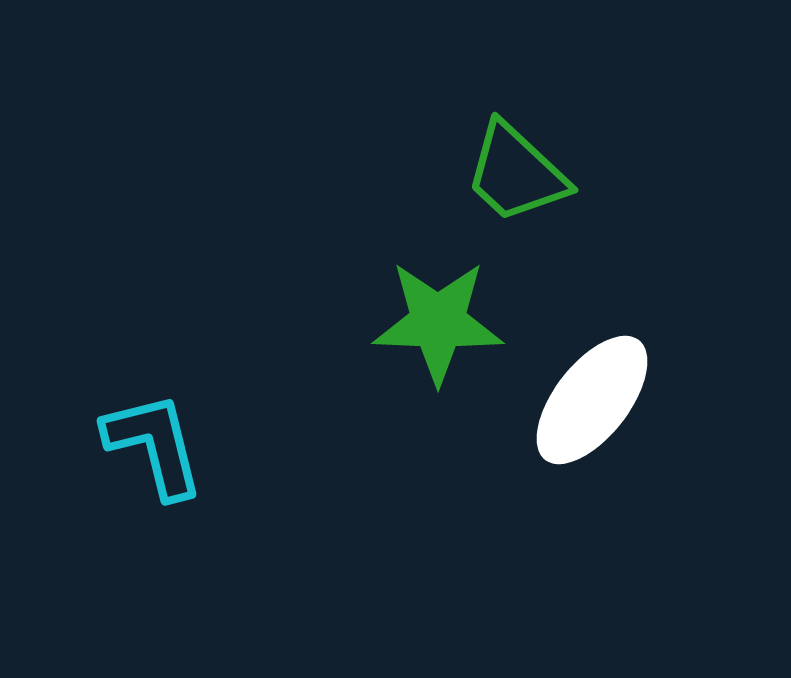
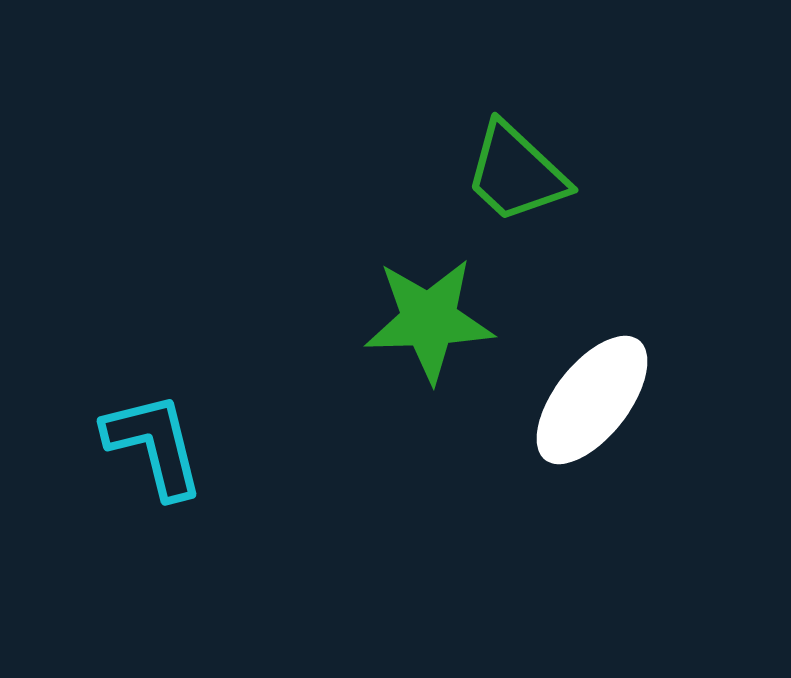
green star: moved 9 px left, 2 px up; rotated 4 degrees counterclockwise
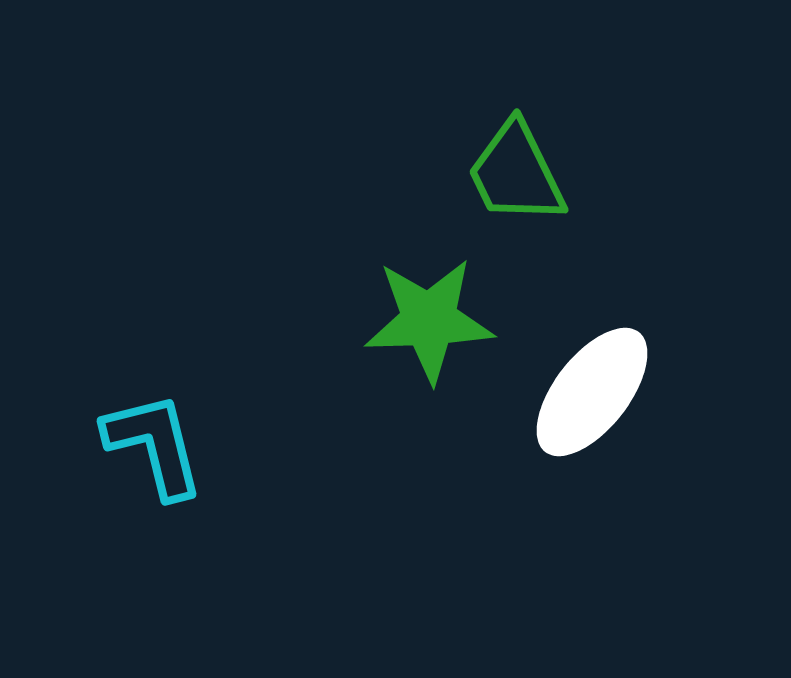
green trapezoid: rotated 21 degrees clockwise
white ellipse: moved 8 px up
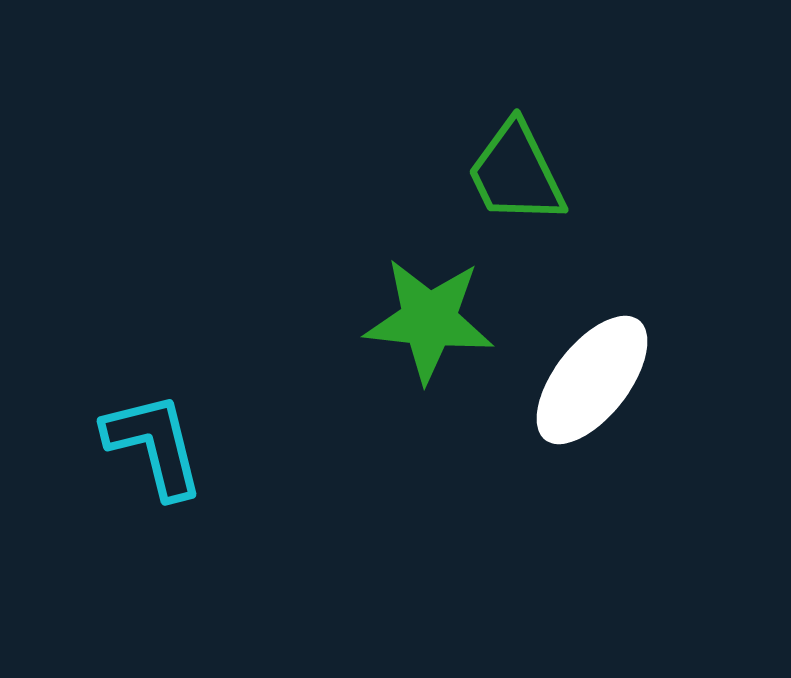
green star: rotated 8 degrees clockwise
white ellipse: moved 12 px up
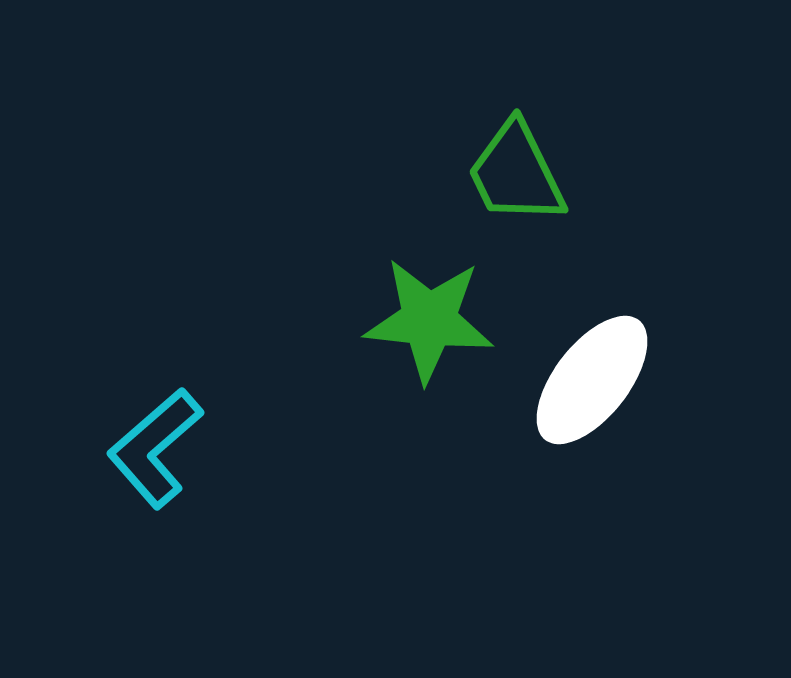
cyan L-shape: moved 1 px right, 3 px down; rotated 117 degrees counterclockwise
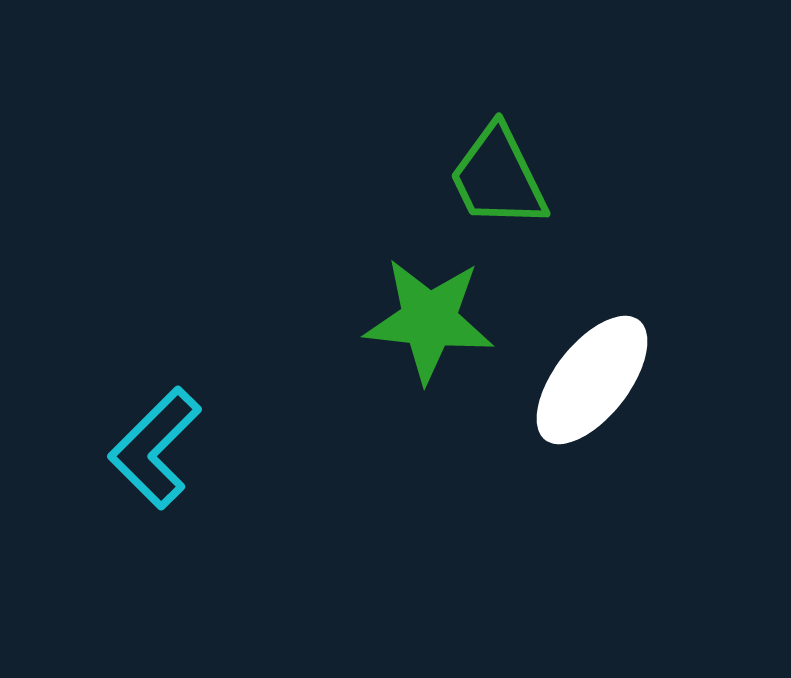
green trapezoid: moved 18 px left, 4 px down
cyan L-shape: rotated 4 degrees counterclockwise
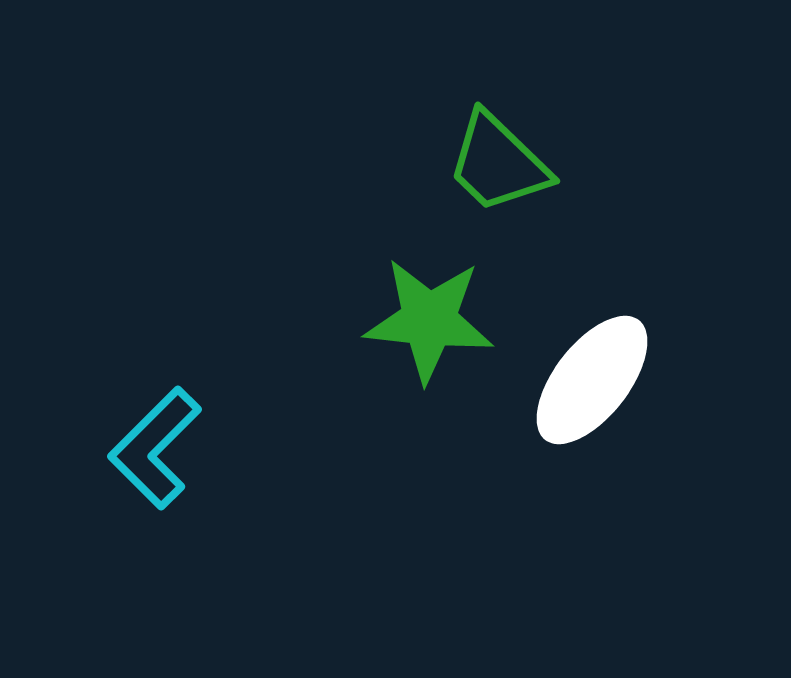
green trapezoid: moved 14 px up; rotated 20 degrees counterclockwise
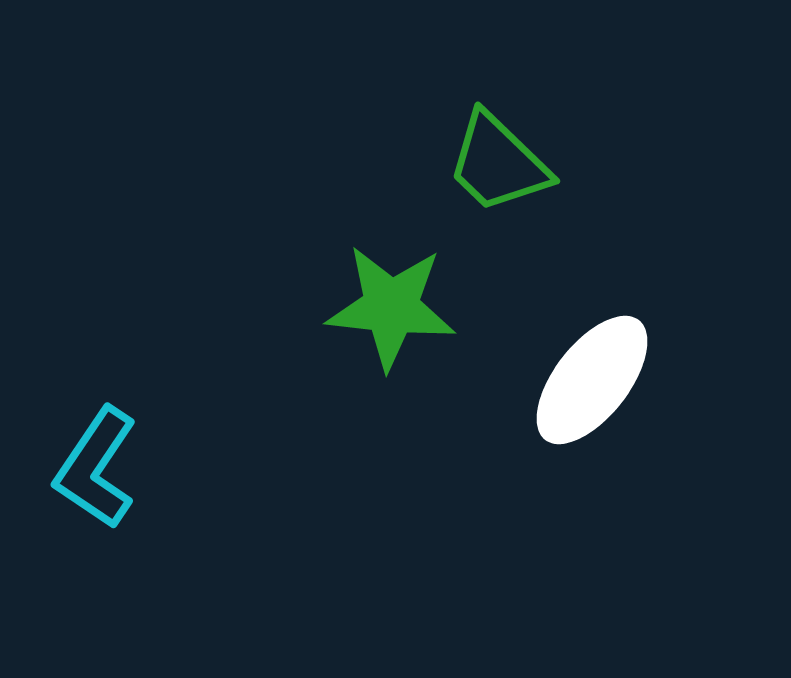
green star: moved 38 px left, 13 px up
cyan L-shape: moved 59 px left, 20 px down; rotated 11 degrees counterclockwise
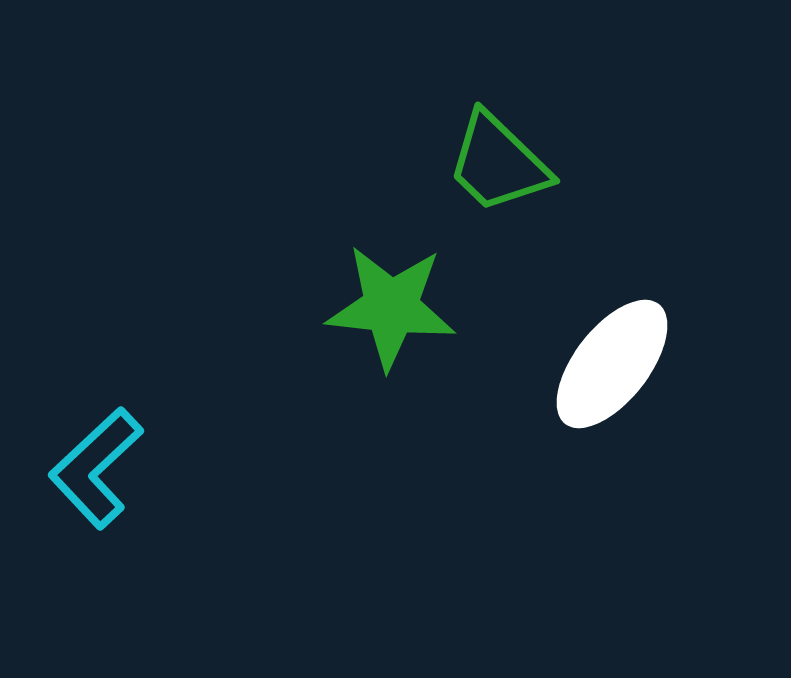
white ellipse: moved 20 px right, 16 px up
cyan L-shape: rotated 13 degrees clockwise
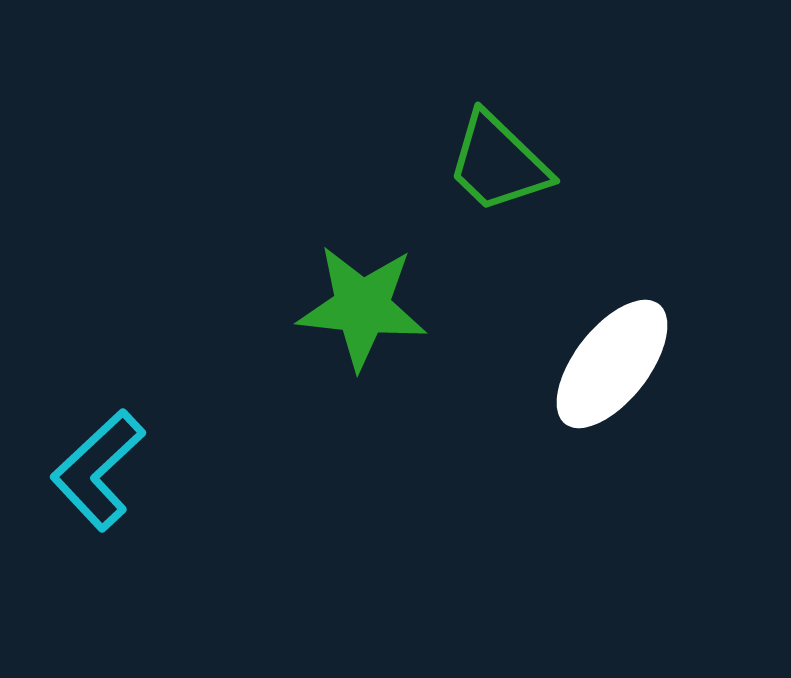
green star: moved 29 px left
cyan L-shape: moved 2 px right, 2 px down
